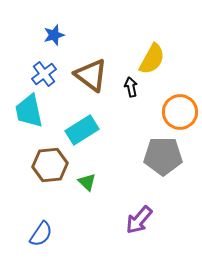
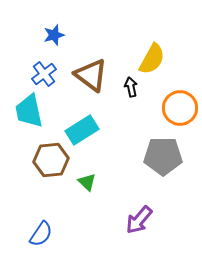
orange circle: moved 4 px up
brown hexagon: moved 1 px right, 5 px up
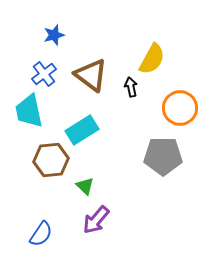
green triangle: moved 2 px left, 4 px down
purple arrow: moved 43 px left
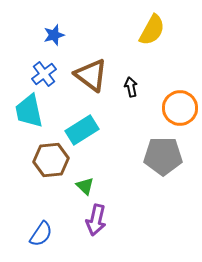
yellow semicircle: moved 29 px up
purple arrow: rotated 28 degrees counterclockwise
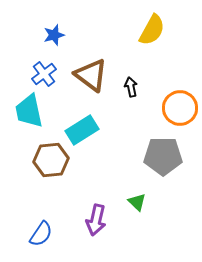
green triangle: moved 52 px right, 16 px down
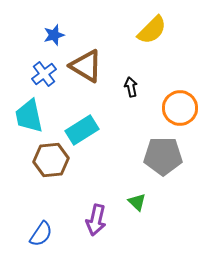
yellow semicircle: rotated 16 degrees clockwise
brown triangle: moved 5 px left, 9 px up; rotated 6 degrees counterclockwise
cyan trapezoid: moved 5 px down
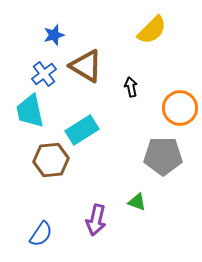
cyan trapezoid: moved 1 px right, 5 px up
green triangle: rotated 24 degrees counterclockwise
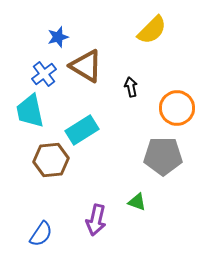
blue star: moved 4 px right, 2 px down
orange circle: moved 3 px left
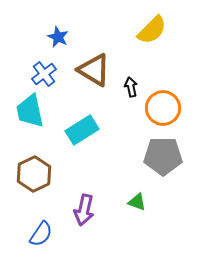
blue star: rotated 30 degrees counterclockwise
brown triangle: moved 8 px right, 4 px down
orange circle: moved 14 px left
brown hexagon: moved 17 px left, 14 px down; rotated 20 degrees counterclockwise
purple arrow: moved 12 px left, 10 px up
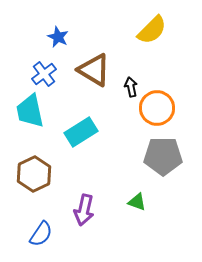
orange circle: moved 6 px left
cyan rectangle: moved 1 px left, 2 px down
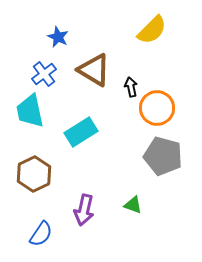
gray pentagon: rotated 15 degrees clockwise
green triangle: moved 4 px left, 3 px down
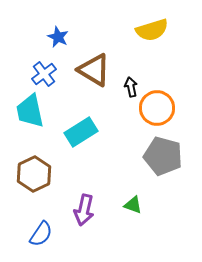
yellow semicircle: rotated 28 degrees clockwise
